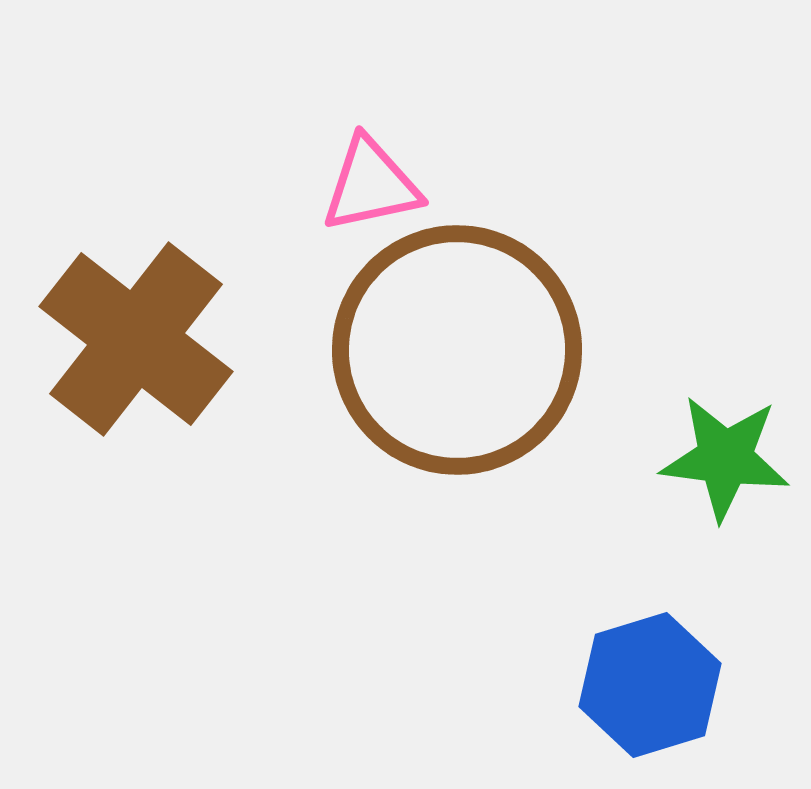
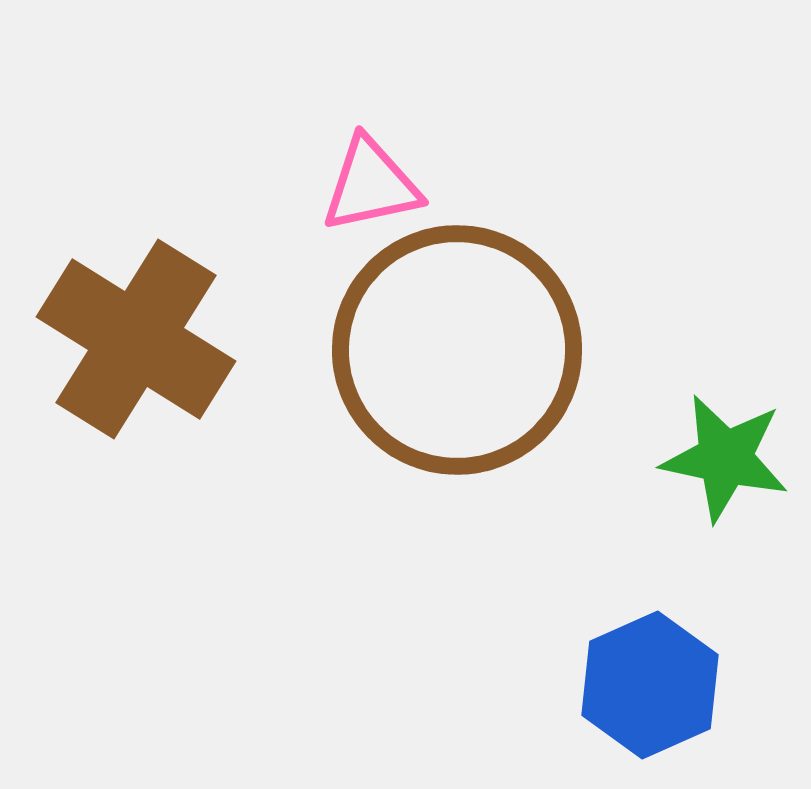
brown cross: rotated 6 degrees counterclockwise
green star: rotated 5 degrees clockwise
blue hexagon: rotated 7 degrees counterclockwise
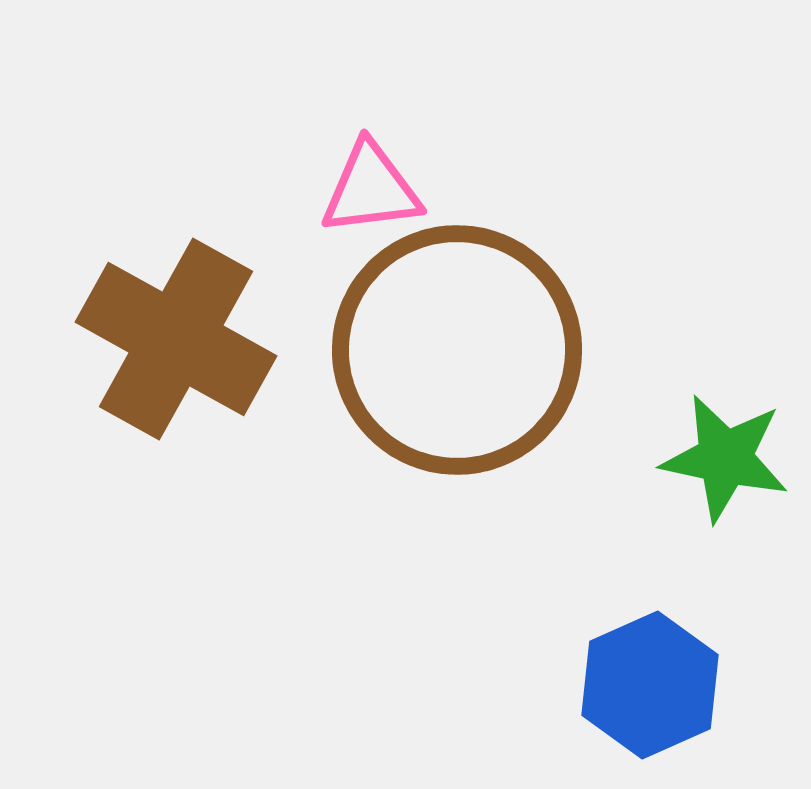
pink triangle: moved 4 px down; rotated 5 degrees clockwise
brown cross: moved 40 px right; rotated 3 degrees counterclockwise
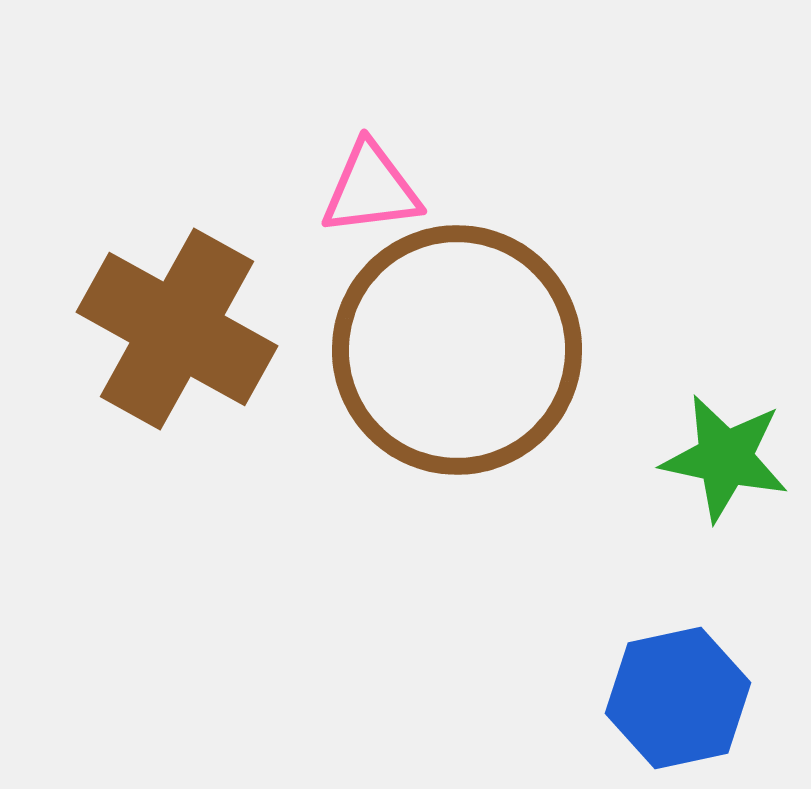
brown cross: moved 1 px right, 10 px up
blue hexagon: moved 28 px right, 13 px down; rotated 12 degrees clockwise
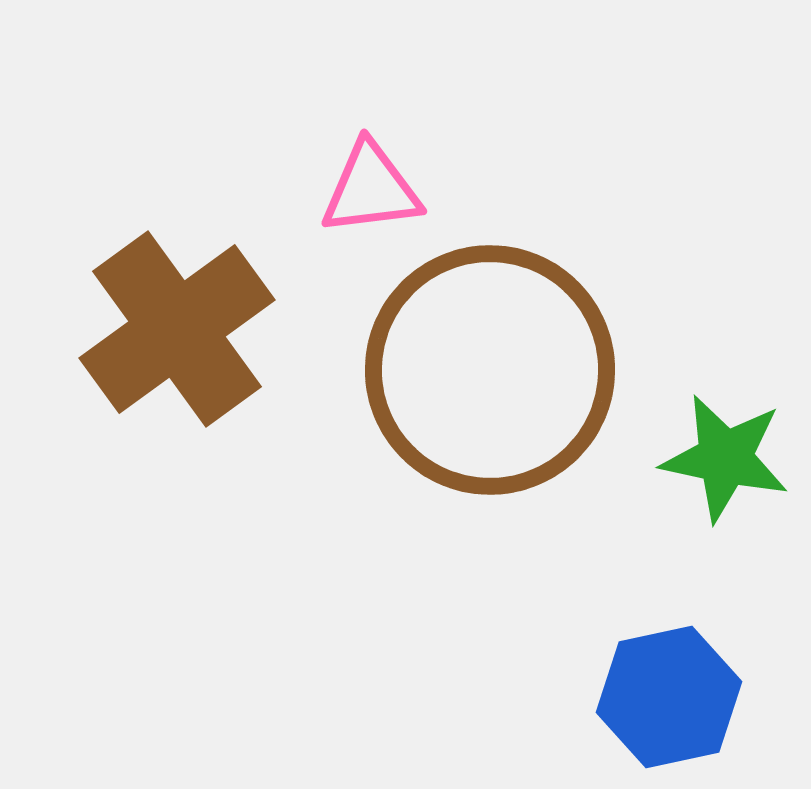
brown cross: rotated 25 degrees clockwise
brown circle: moved 33 px right, 20 px down
blue hexagon: moved 9 px left, 1 px up
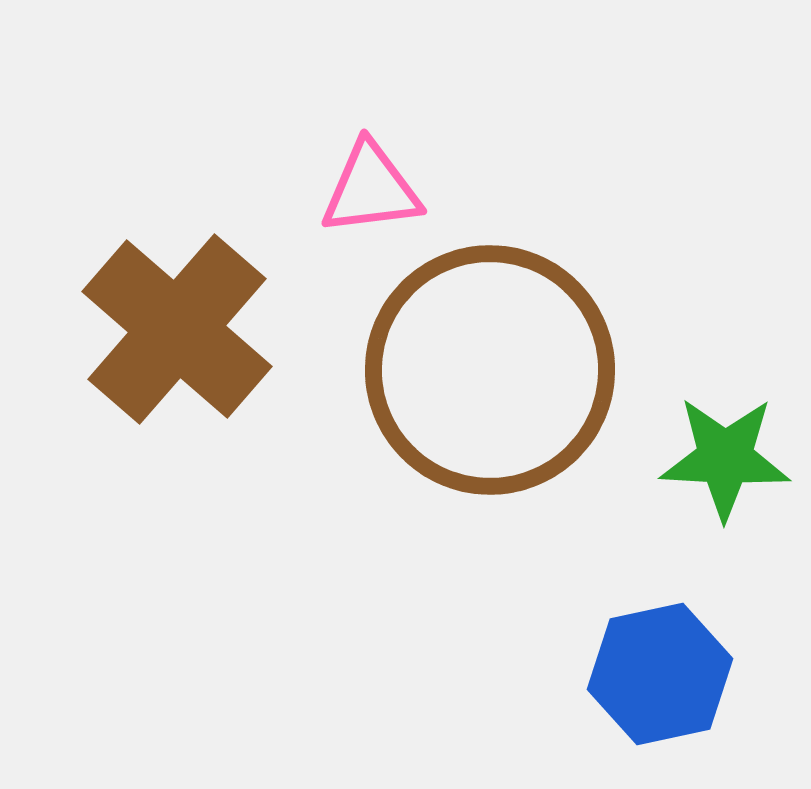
brown cross: rotated 13 degrees counterclockwise
green star: rotated 9 degrees counterclockwise
blue hexagon: moved 9 px left, 23 px up
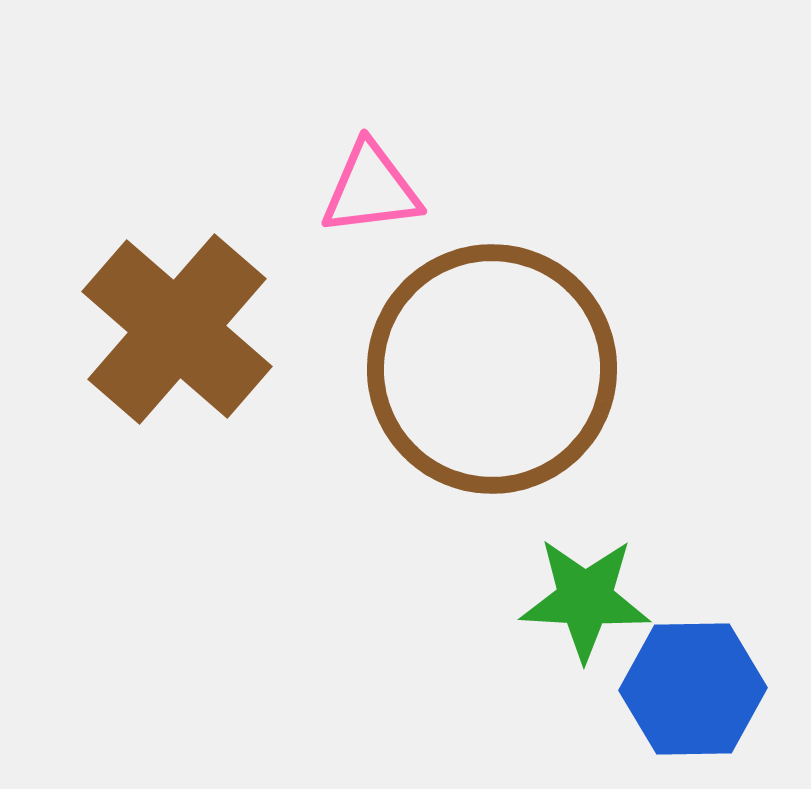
brown circle: moved 2 px right, 1 px up
green star: moved 140 px left, 141 px down
blue hexagon: moved 33 px right, 15 px down; rotated 11 degrees clockwise
